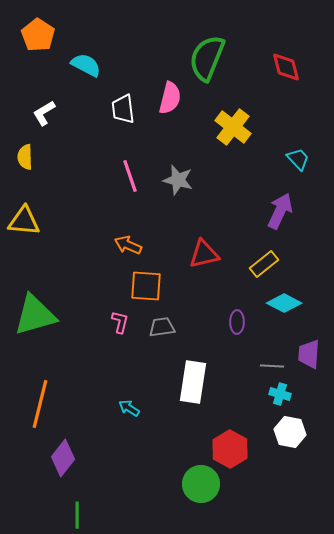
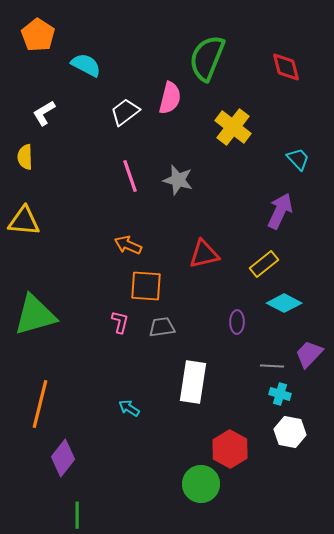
white trapezoid: moved 2 px right, 3 px down; rotated 60 degrees clockwise
purple trapezoid: rotated 40 degrees clockwise
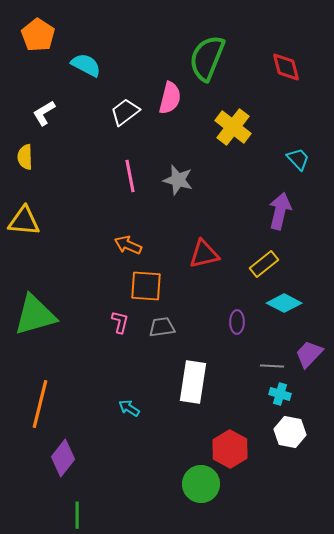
pink line: rotated 8 degrees clockwise
purple arrow: rotated 12 degrees counterclockwise
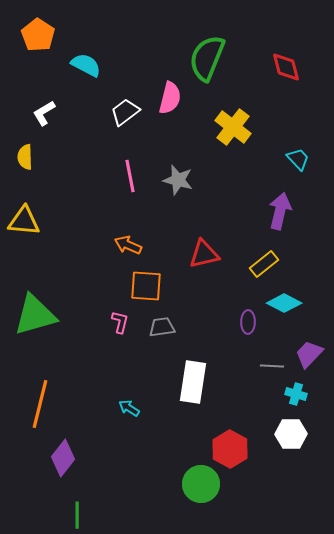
purple ellipse: moved 11 px right
cyan cross: moved 16 px right
white hexagon: moved 1 px right, 2 px down; rotated 12 degrees counterclockwise
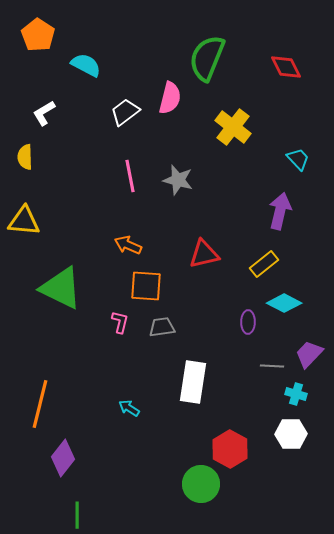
red diamond: rotated 12 degrees counterclockwise
green triangle: moved 26 px right, 27 px up; rotated 42 degrees clockwise
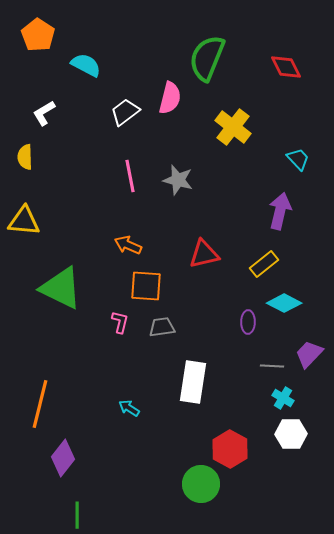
cyan cross: moved 13 px left, 4 px down; rotated 15 degrees clockwise
